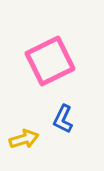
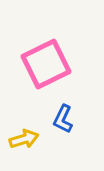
pink square: moved 4 px left, 3 px down
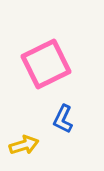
yellow arrow: moved 6 px down
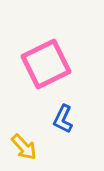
yellow arrow: moved 2 px down; rotated 64 degrees clockwise
